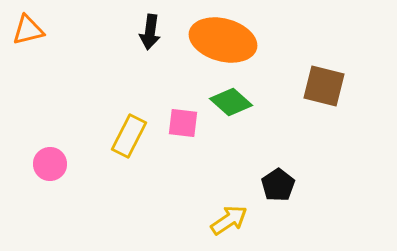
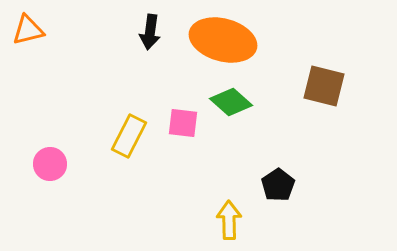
yellow arrow: rotated 57 degrees counterclockwise
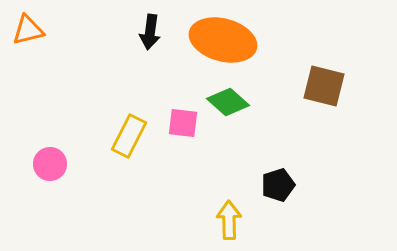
green diamond: moved 3 px left
black pentagon: rotated 16 degrees clockwise
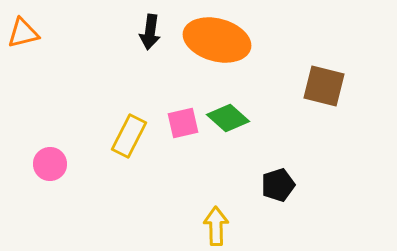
orange triangle: moved 5 px left, 3 px down
orange ellipse: moved 6 px left
green diamond: moved 16 px down
pink square: rotated 20 degrees counterclockwise
yellow arrow: moved 13 px left, 6 px down
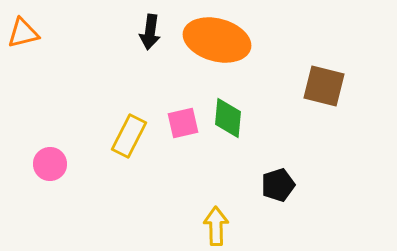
green diamond: rotated 54 degrees clockwise
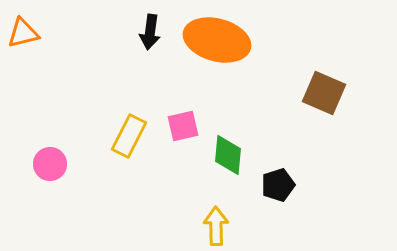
brown square: moved 7 px down; rotated 9 degrees clockwise
green diamond: moved 37 px down
pink square: moved 3 px down
